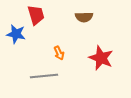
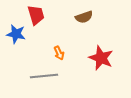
brown semicircle: rotated 18 degrees counterclockwise
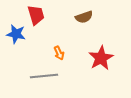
red star: rotated 20 degrees clockwise
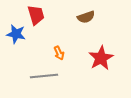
brown semicircle: moved 2 px right
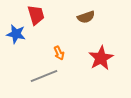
gray line: rotated 16 degrees counterclockwise
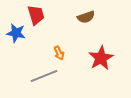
blue star: moved 1 px up
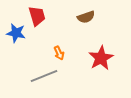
red trapezoid: moved 1 px right, 1 px down
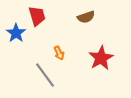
blue star: rotated 24 degrees clockwise
gray line: moved 1 px right, 1 px up; rotated 76 degrees clockwise
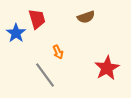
red trapezoid: moved 3 px down
orange arrow: moved 1 px left, 1 px up
red star: moved 6 px right, 10 px down
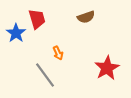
orange arrow: moved 1 px down
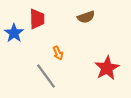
red trapezoid: rotated 15 degrees clockwise
blue star: moved 2 px left
gray line: moved 1 px right, 1 px down
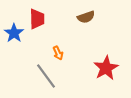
red star: moved 1 px left
